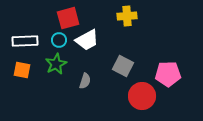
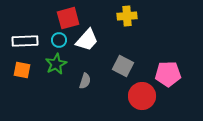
white trapezoid: rotated 20 degrees counterclockwise
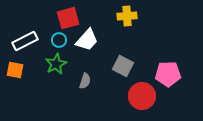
white rectangle: rotated 25 degrees counterclockwise
orange square: moved 7 px left
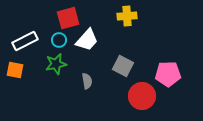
green star: rotated 15 degrees clockwise
gray semicircle: moved 2 px right; rotated 28 degrees counterclockwise
